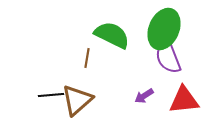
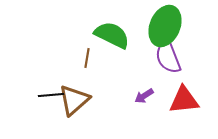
green ellipse: moved 1 px right, 3 px up
brown triangle: moved 3 px left
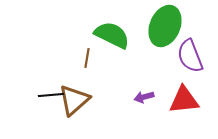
purple semicircle: moved 22 px right, 1 px up
purple arrow: moved 1 px down; rotated 18 degrees clockwise
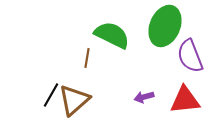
black line: rotated 55 degrees counterclockwise
red triangle: moved 1 px right
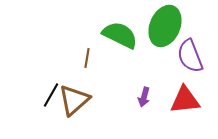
green semicircle: moved 8 px right
purple arrow: rotated 60 degrees counterclockwise
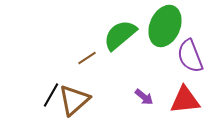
green semicircle: rotated 66 degrees counterclockwise
brown line: rotated 48 degrees clockwise
purple arrow: rotated 66 degrees counterclockwise
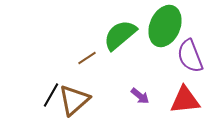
purple arrow: moved 4 px left, 1 px up
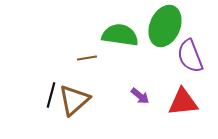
green semicircle: rotated 48 degrees clockwise
brown line: rotated 24 degrees clockwise
black line: rotated 15 degrees counterclockwise
red triangle: moved 2 px left, 2 px down
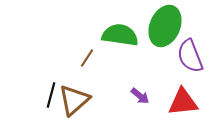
brown line: rotated 48 degrees counterclockwise
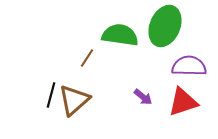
purple semicircle: moved 1 px left, 10 px down; rotated 112 degrees clockwise
purple arrow: moved 3 px right, 1 px down
red triangle: rotated 12 degrees counterclockwise
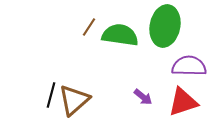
green ellipse: rotated 12 degrees counterclockwise
brown line: moved 2 px right, 31 px up
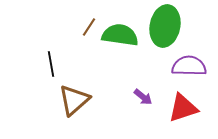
black line: moved 31 px up; rotated 25 degrees counterclockwise
red triangle: moved 6 px down
